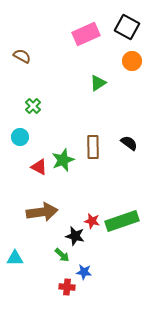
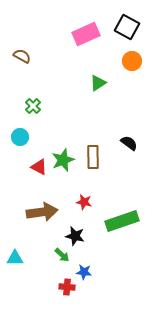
brown rectangle: moved 10 px down
red star: moved 8 px left, 19 px up
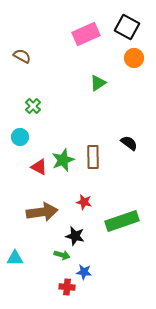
orange circle: moved 2 px right, 3 px up
green arrow: rotated 28 degrees counterclockwise
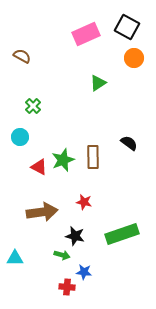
green rectangle: moved 13 px down
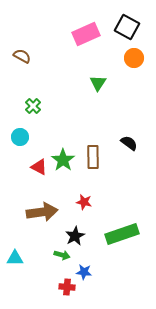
green triangle: rotated 24 degrees counterclockwise
green star: rotated 15 degrees counterclockwise
black star: rotated 30 degrees clockwise
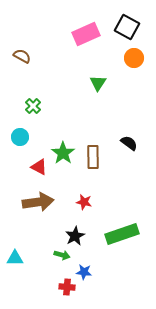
green star: moved 7 px up
brown arrow: moved 4 px left, 10 px up
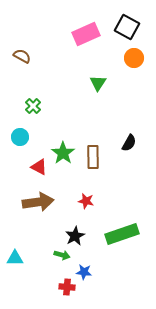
black semicircle: rotated 84 degrees clockwise
red star: moved 2 px right, 1 px up
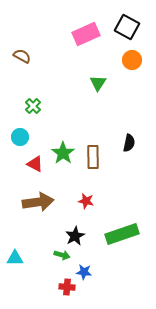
orange circle: moved 2 px left, 2 px down
black semicircle: rotated 18 degrees counterclockwise
red triangle: moved 4 px left, 3 px up
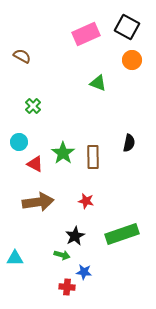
green triangle: rotated 42 degrees counterclockwise
cyan circle: moved 1 px left, 5 px down
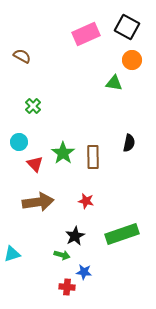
green triangle: moved 16 px right; rotated 12 degrees counterclockwise
red triangle: rotated 18 degrees clockwise
cyan triangle: moved 3 px left, 4 px up; rotated 18 degrees counterclockwise
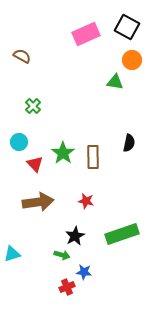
green triangle: moved 1 px right, 1 px up
red cross: rotated 28 degrees counterclockwise
